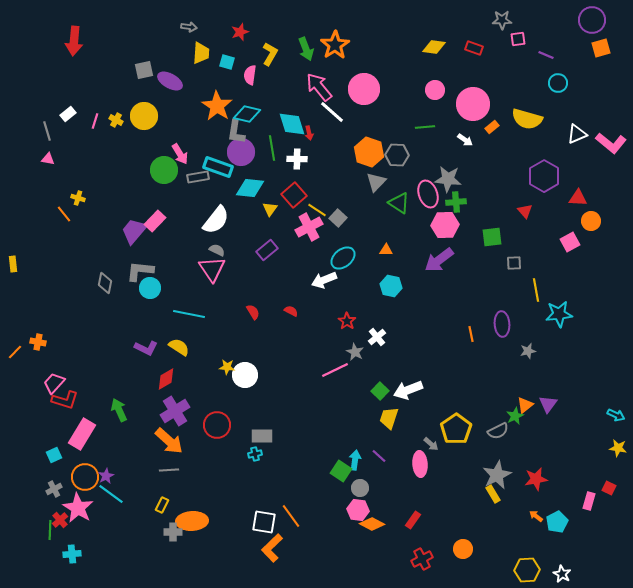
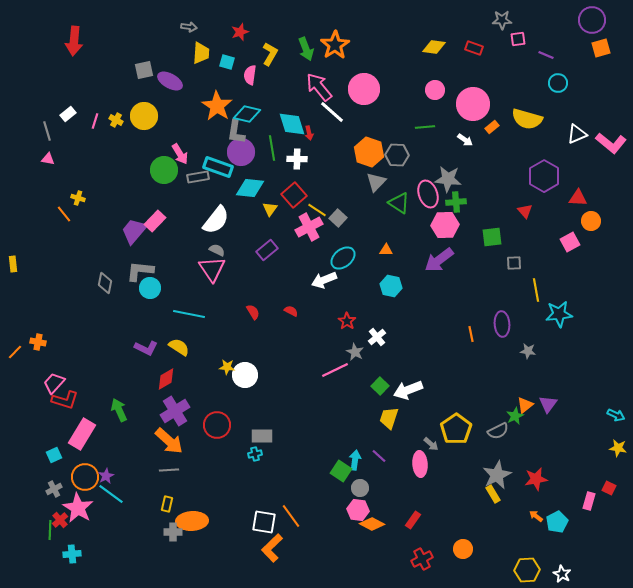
gray star at (528, 351): rotated 21 degrees clockwise
green square at (380, 391): moved 5 px up
yellow rectangle at (162, 505): moved 5 px right, 1 px up; rotated 14 degrees counterclockwise
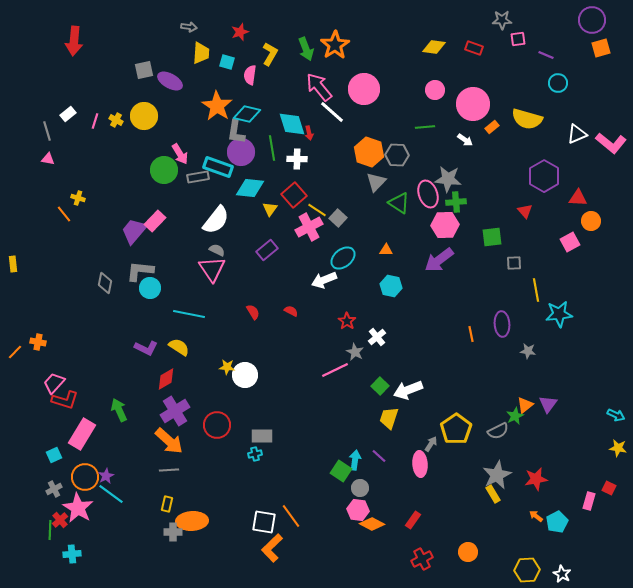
gray arrow at (431, 444): rotated 98 degrees counterclockwise
orange circle at (463, 549): moved 5 px right, 3 px down
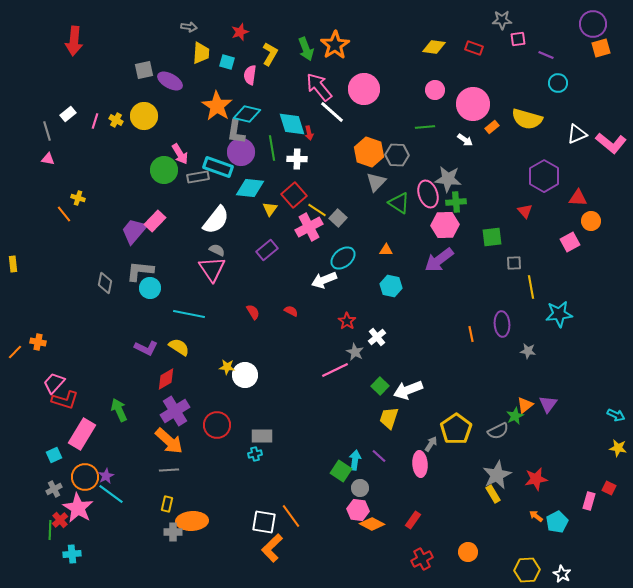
purple circle at (592, 20): moved 1 px right, 4 px down
yellow line at (536, 290): moved 5 px left, 3 px up
